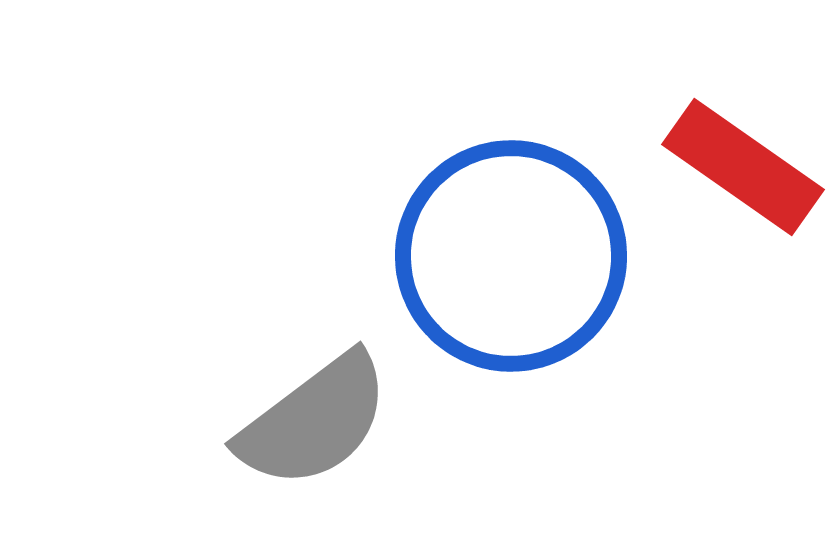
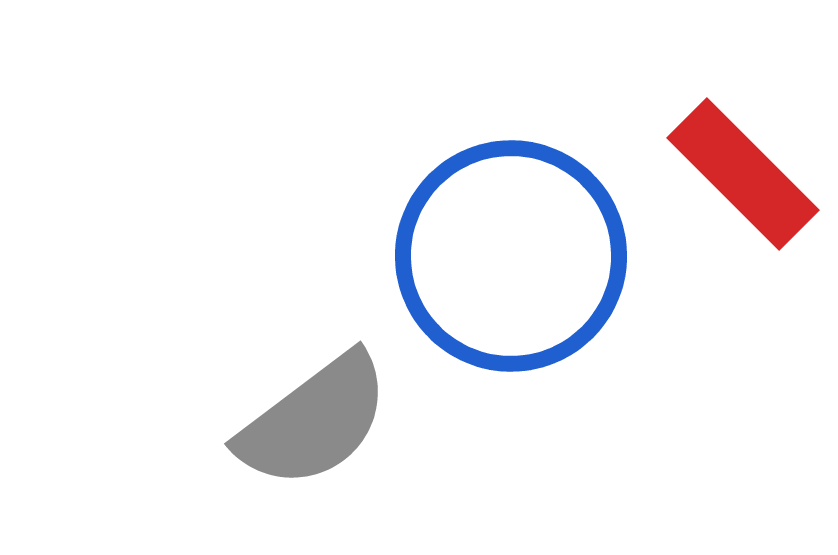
red rectangle: moved 7 px down; rotated 10 degrees clockwise
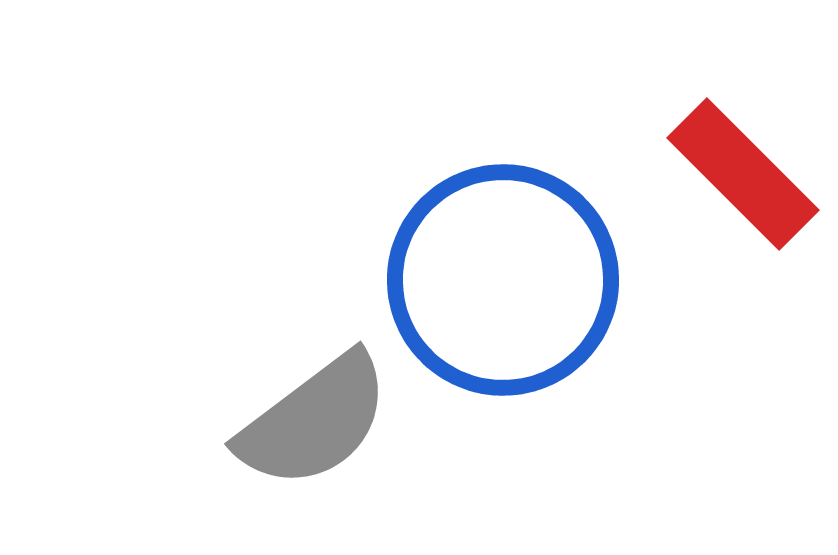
blue circle: moved 8 px left, 24 px down
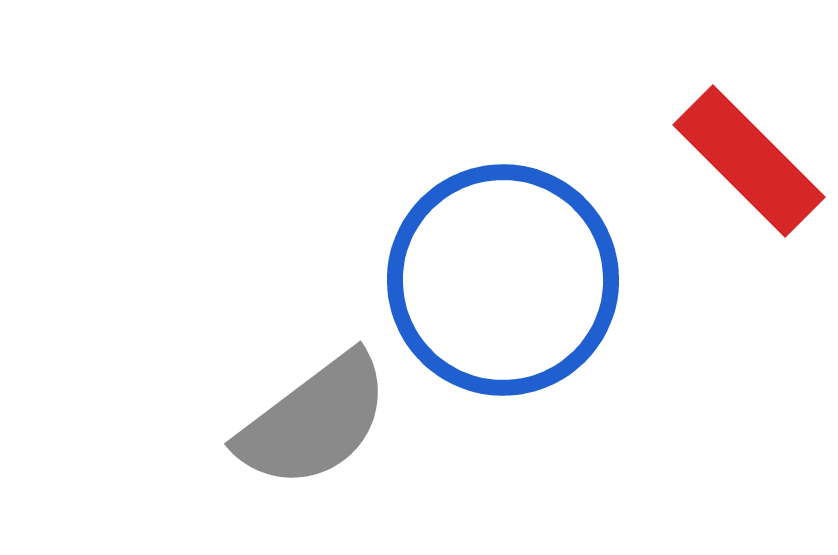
red rectangle: moved 6 px right, 13 px up
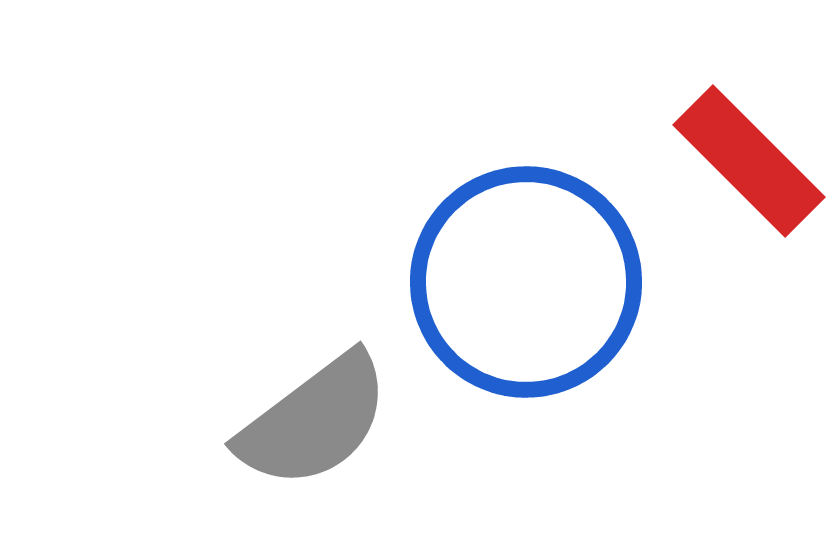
blue circle: moved 23 px right, 2 px down
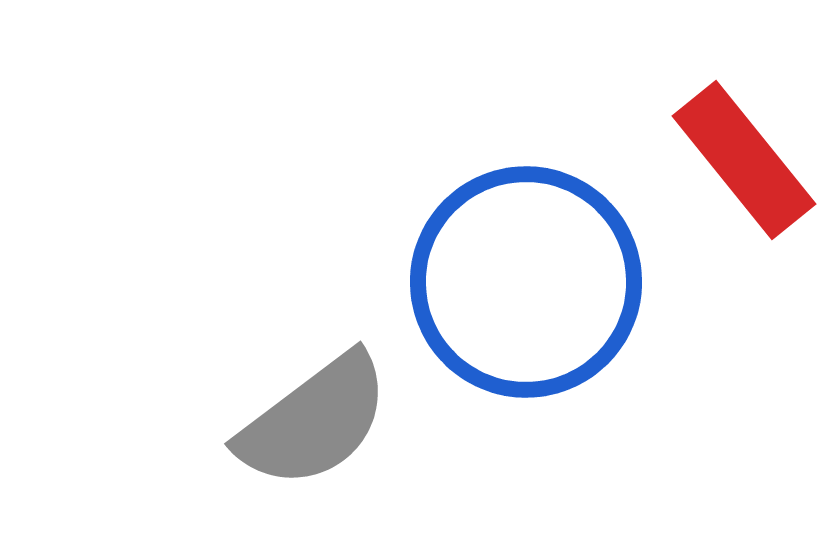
red rectangle: moved 5 px left, 1 px up; rotated 6 degrees clockwise
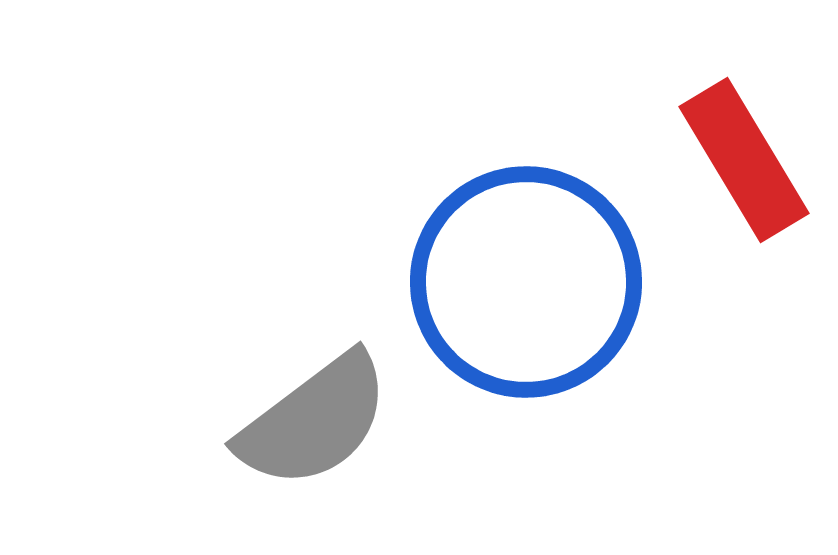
red rectangle: rotated 8 degrees clockwise
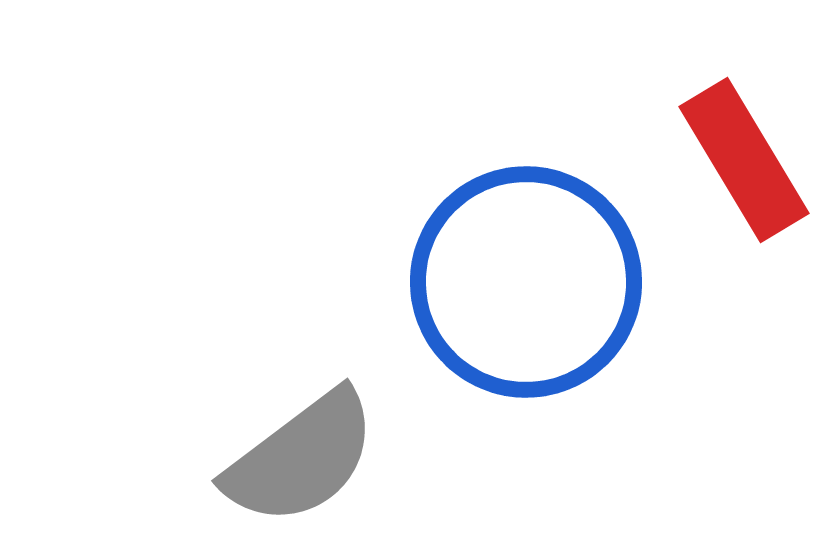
gray semicircle: moved 13 px left, 37 px down
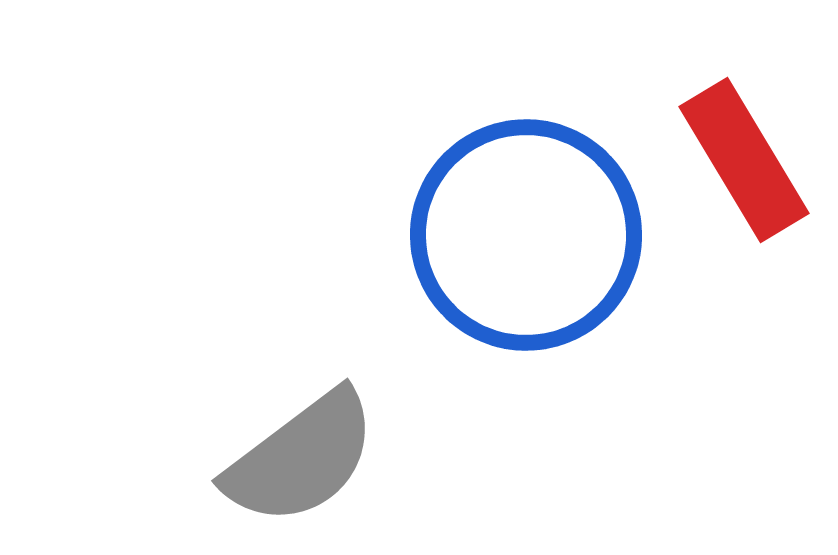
blue circle: moved 47 px up
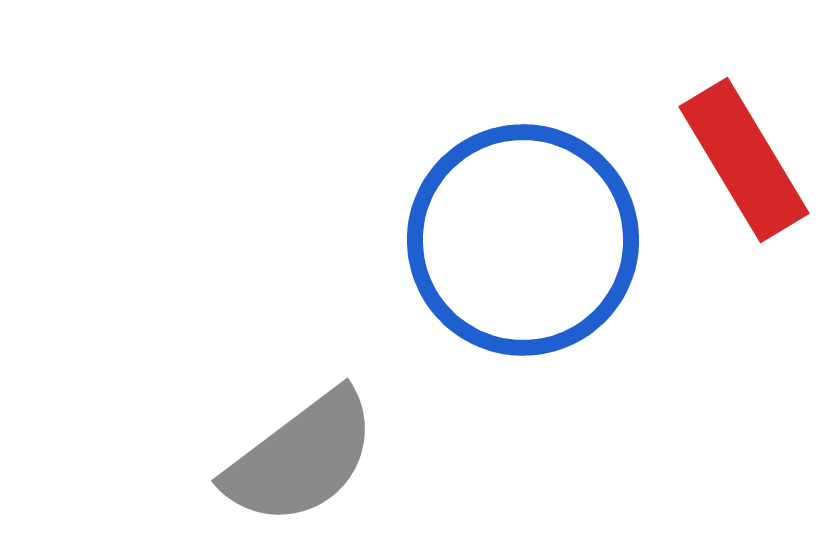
blue circle: moved 3 px left, 5 px down
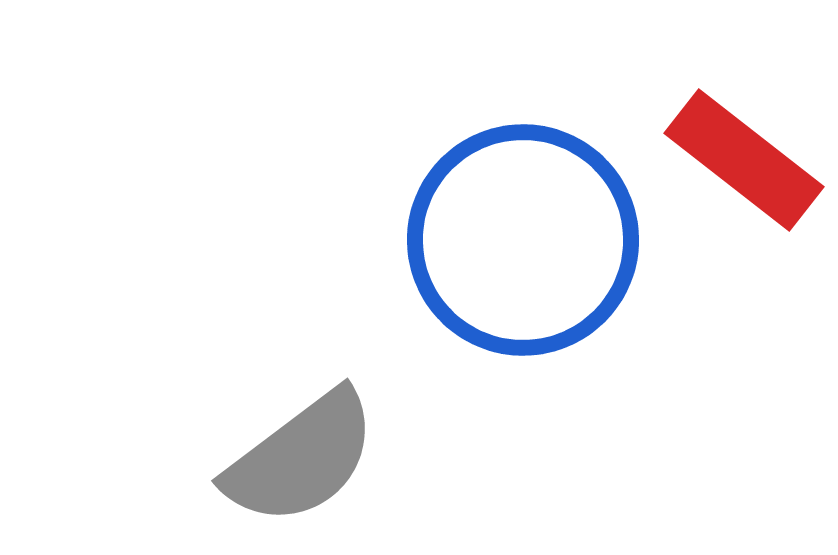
red rectangle: rotated 21 degrees counterclockwise
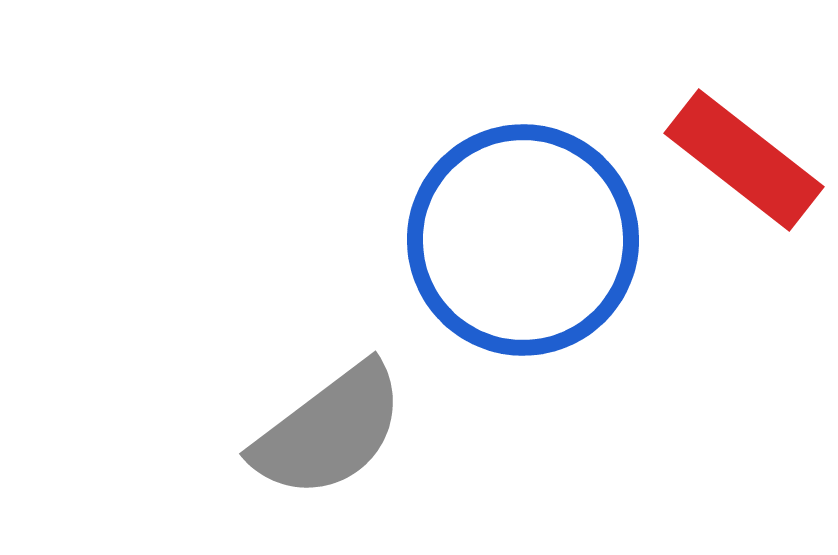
gray semicircle: moved 28 px right, 27 px up
